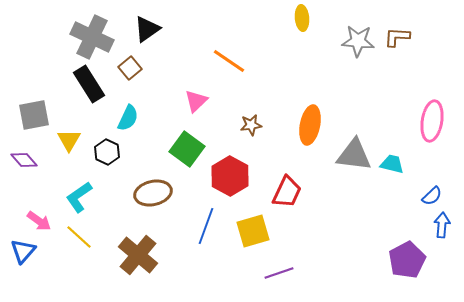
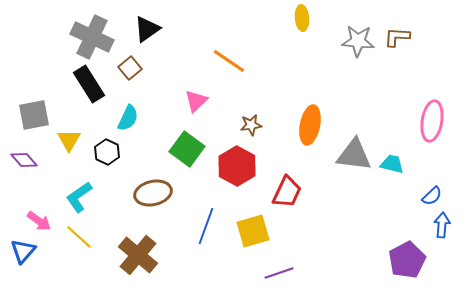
red hexagon: moved 7 px right, 10 px up
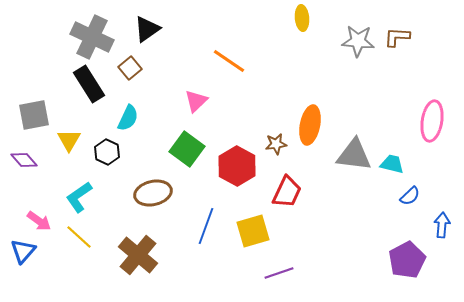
brown star: moved 25 px right, 19 px down
blue semicircle: moved 22 px left
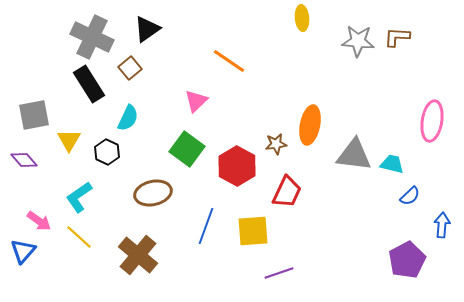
yellow square: rotated 12 degrees clockwise
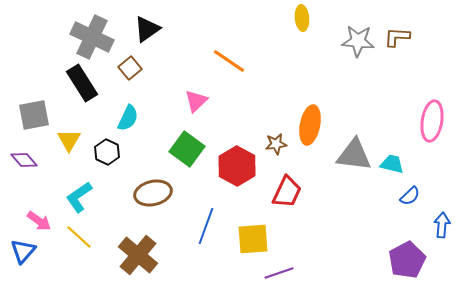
black rectangle: moved 7 px left, 1 px up
yellow square: moved 8 px down
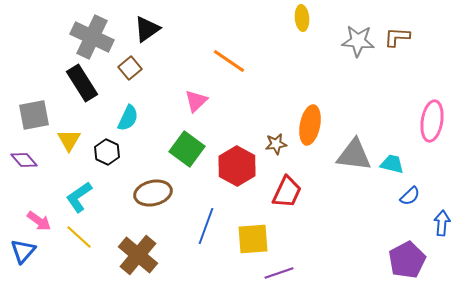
blue arrow: moved 2 px up
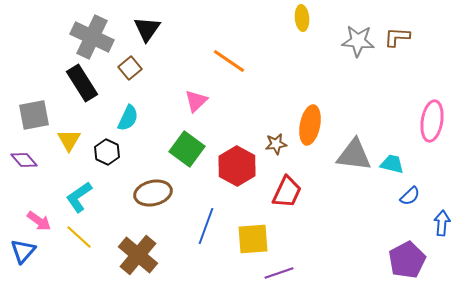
black triangle: rotated 20 degrees counterclockwise
